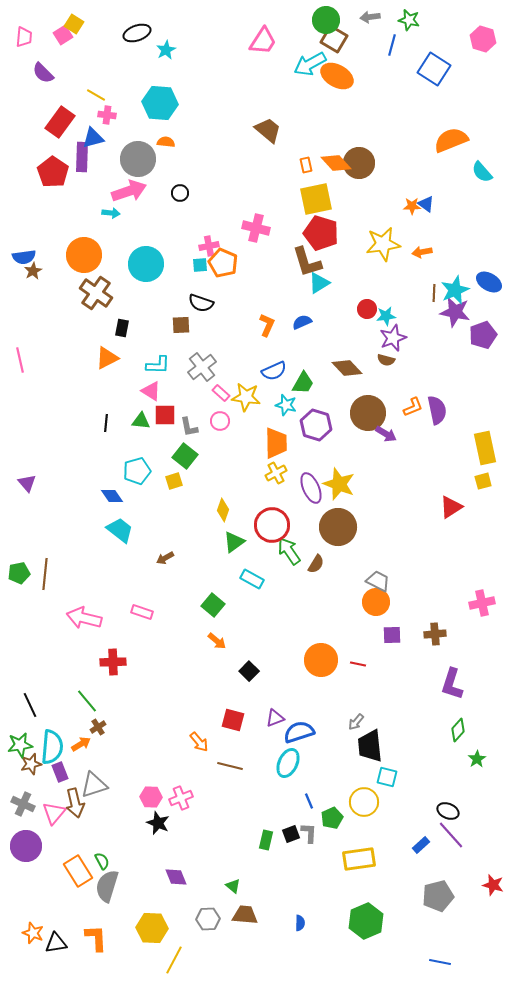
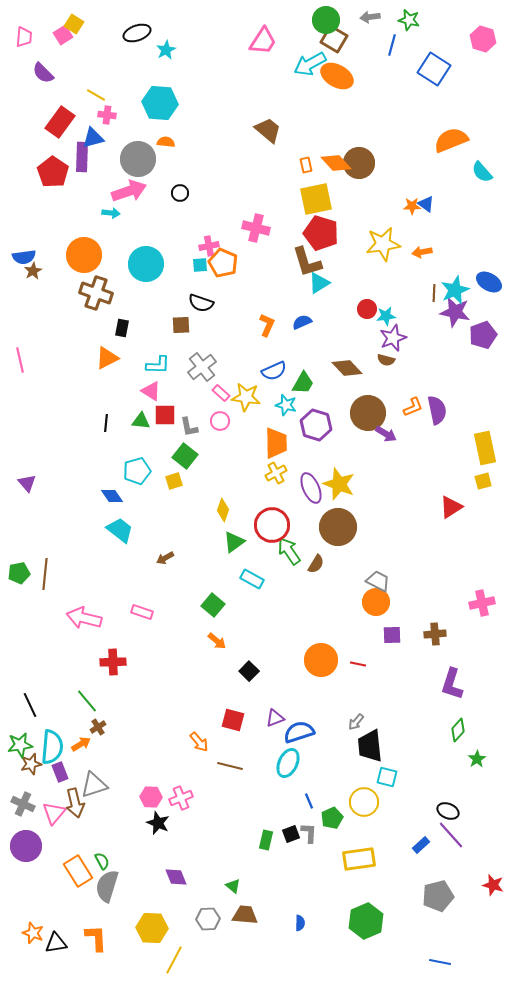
brown cross at (96, 293): rotated 16 degrees counterclockwise
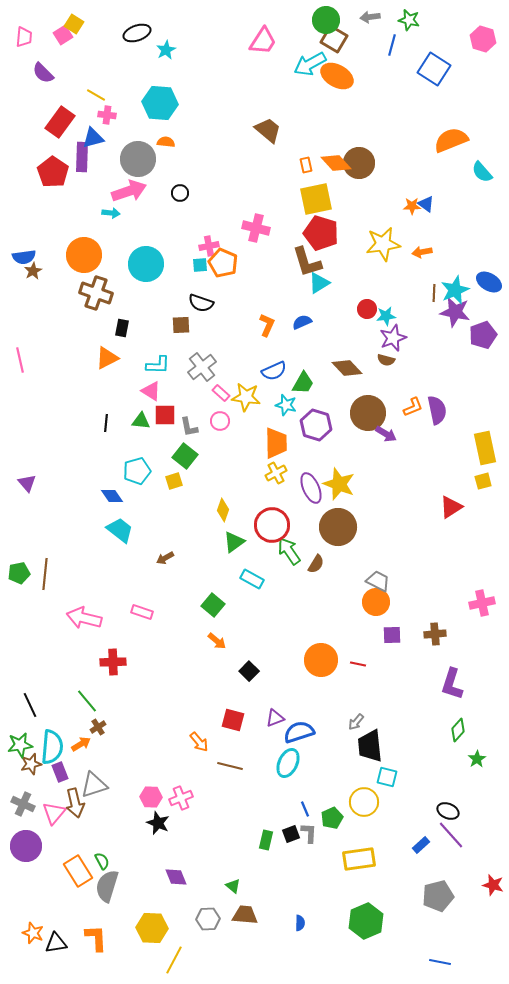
blue line at (309, 801): moved 4 px left, 8 px down
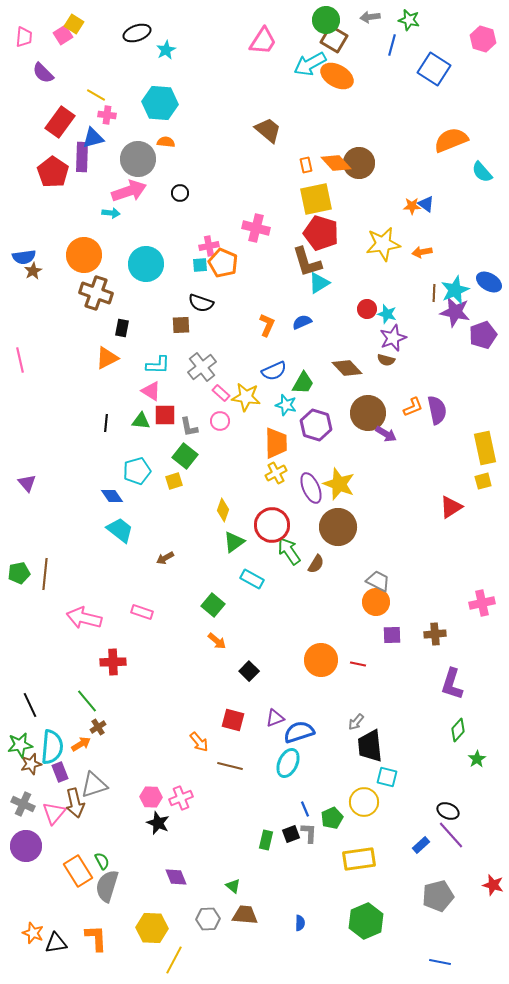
cyan star at (386, 316): moved 1 px right, 2 px up; rotated 24 degrees clockwise
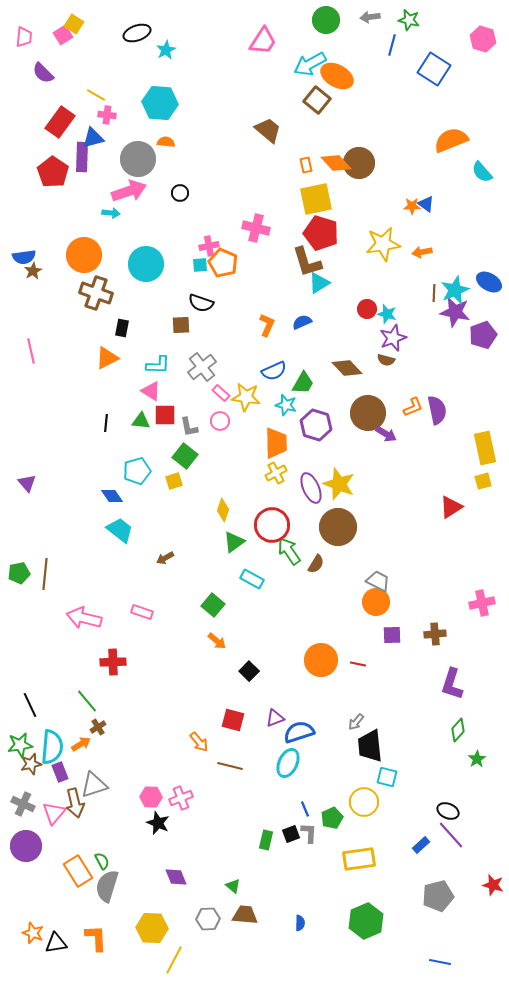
brown square at (334, 39): moved 17 px left, 61 px down; rotated 8 degrees clockwise
pink line at (20, 360): moved 11 px right, 9 px up
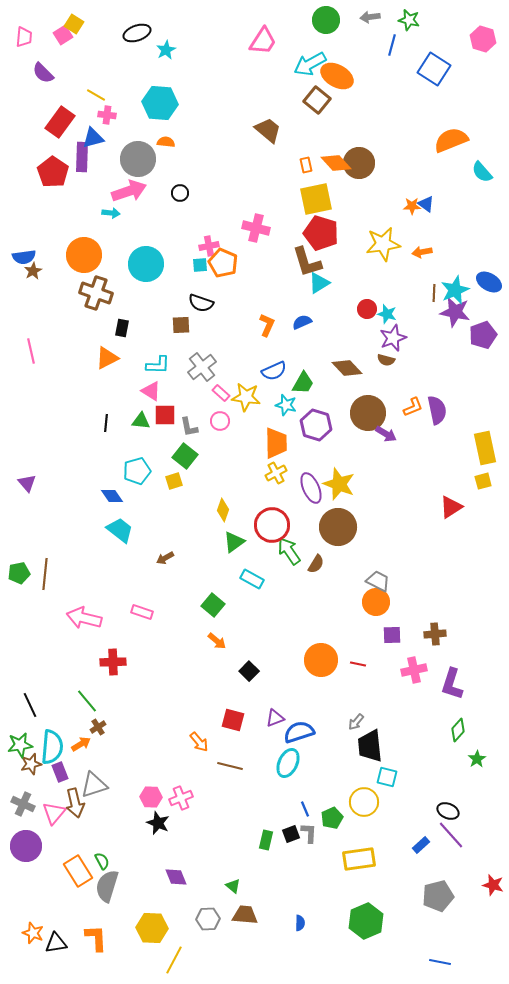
pink cross at (482, 603): moved 68 px left, 67 px down
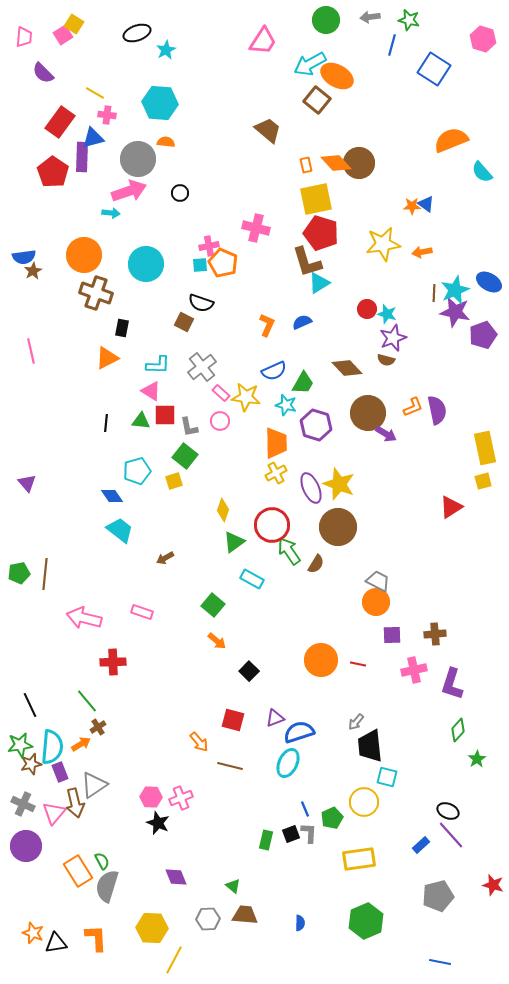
yellow line at (96, 95): moved 1 px left, 2 px up
brown square at (181, 325): moved 3 px right, 3 px up; rotated 30 degrees clockwise
gray triangle at (94, 785): rotated 16 degrees counterclockwise
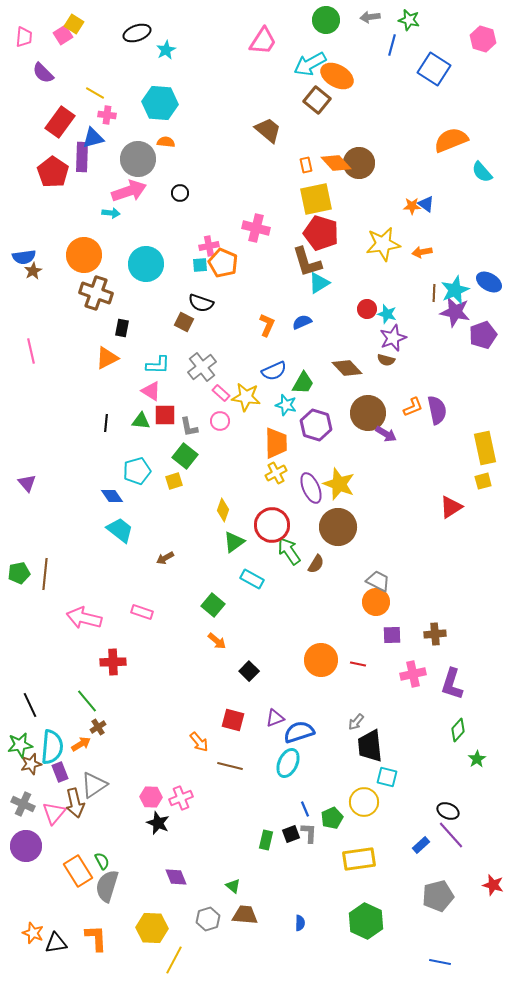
pink cross at (414, 670): moved 1 px left, 4 px down
gray hexagon at (208, 919): rotated 15 degrees counterclockwise
green hexagon at (366, 921): rotated 12 degrees counterclockwise
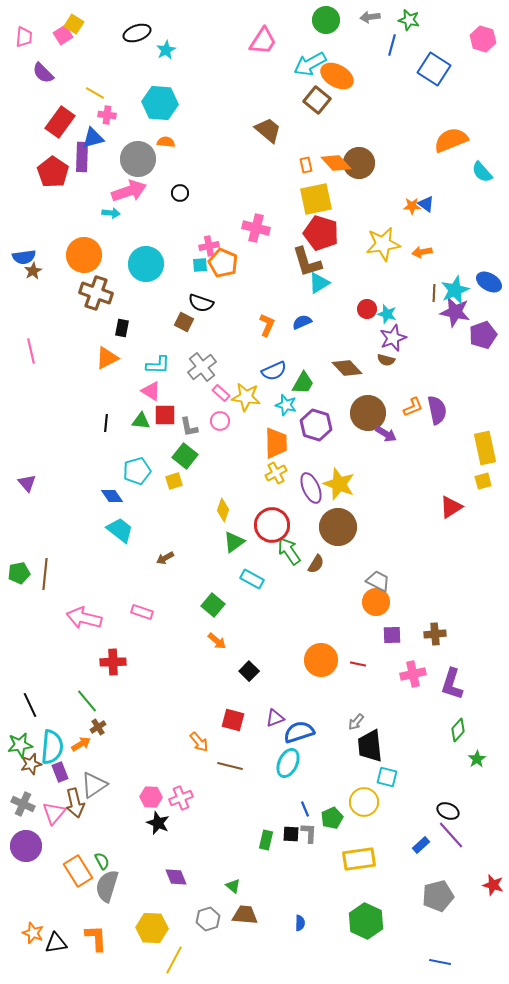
black square at (291, 834): rotated 24 degrees clockwise
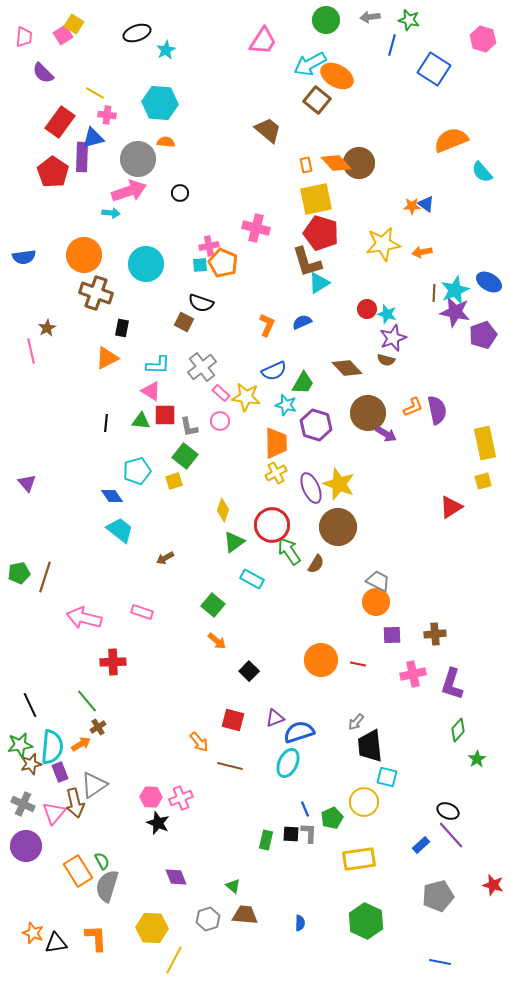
brown star at (33, 271): moved 14 px right, 57 px down
yellow rectangle at (485, 448): moved 5 px up
brown line at (45, 574): moved 3 px down; rotated 12 degrees clockwise
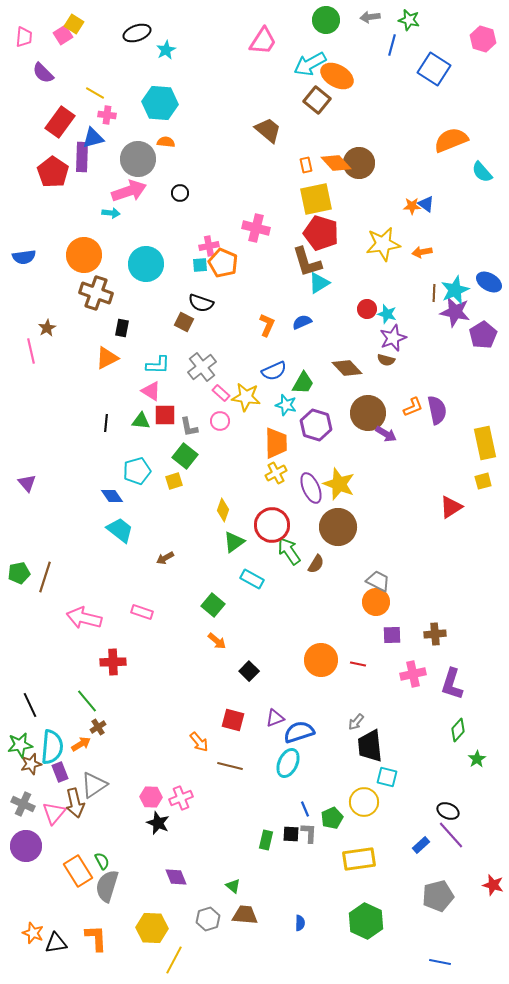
purple pentagon at (483, 335): rotated 12 degrees counterclockwise
